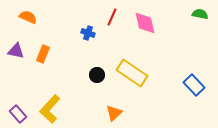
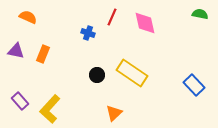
purple rectangle: moved 2 px right, 13 px up
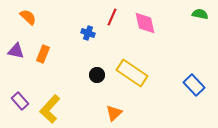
orange semicircle: rotated 18 degrees clockwise
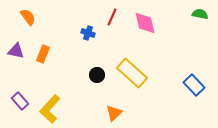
orange semicircle: rotated 12 degrees clockwise
yellow rectangle: rotated 8 degrees clockwise
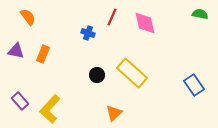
blue rectangle: rotated 10 degrees clockwise
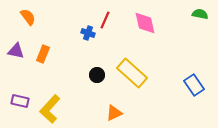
red line: moved 7 px left, 3 px down
purple rectangle: rotated 36 degrees counterclockwise
orange triangle: rotated 18 degrees clockwise
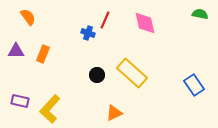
purple triangle: rotated 12 degrees counterclockwise
